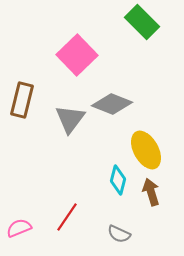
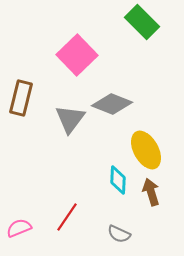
brown rectangle: moved 1 px left, 2 px up
cyan diamond: rotated 12 degrees counterclockwise
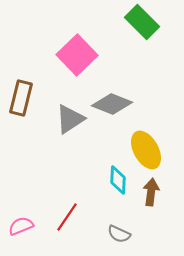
gray triangle: rotated 20 degrees clockwise
brown arrow: rotated 24 degrees clockwise
pink semicircle: moved 2 px right, 2 px up
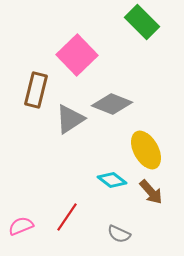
brown rectangle: moved 15 px right, 8 px up
cyan diamond: moved 6 px left; rotated 56 degrees counterclockwise
brown arrow: rotated 132 degrees clockwise
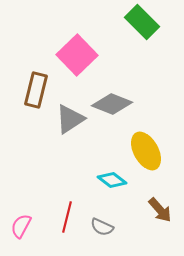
yellow ellipse: moved 1 px down
brown arrow: moved 9 px right, 18 px down
red line: rotated 20 degrees counterclockwise
pink semicircle: rotated 40 degrees counterclockwise
gray semicircle: moved 17 px left, 7 px up
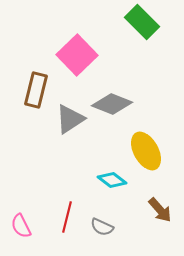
pink semicircle: rotated 55 degrees counterclockwise
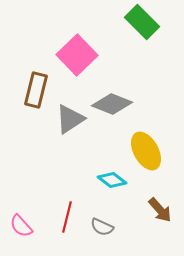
pink semicircle: rotated 15 degrees counterclockwise
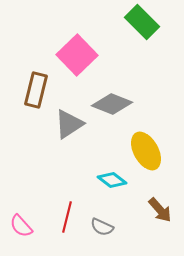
gray triangle: moved 1 px left, 5 px down
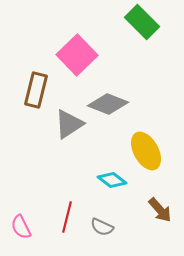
gray diamond: moved 4 px left
pink semicircle: moved 1 px down; rotated 15 degrees clockwise
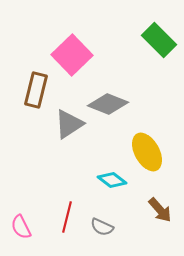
green rectangle: moved 17 px right, 18 px down
pink square: moved 5 px left
yellow ellipse: moved 1 px right, 1 px down
